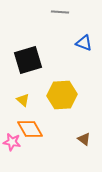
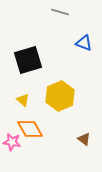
gray line: rotated 12 degrees clockwise
yellow hexagon: moved 2 px left, 1 px down; rotated 20 degrees counterclockwise
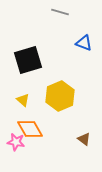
pink star: moved 4 px right
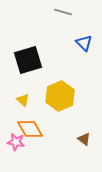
gray line: moved 3 px right
blue triangle: rotated 24 degrees clockwise
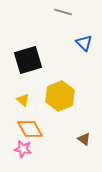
pink star: moved 7 px right, 7 px down
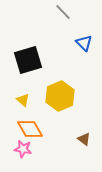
gray line: rotated 30 degrees clockwise
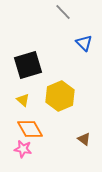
black square: moved 5 px down
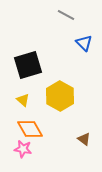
gray line: moved 3 px right, 3 px down; rotated 18 degrees counterclockwise
yellow hexagon: rotated 8 degrees counterclockwise
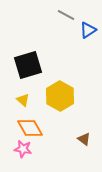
blue triangle: moved 4 px right, 13 px up; rotated 42 degrees clockwise
orange diamond: moved 1 px up
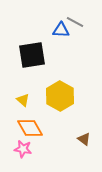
gray line: moved 9 px right, 7 px down
blue triangle: moved 27 px left; rotated 36 degrees clockwise
black square: moved 4 px right, 10 px up; rotated 8 degrees clockwise
